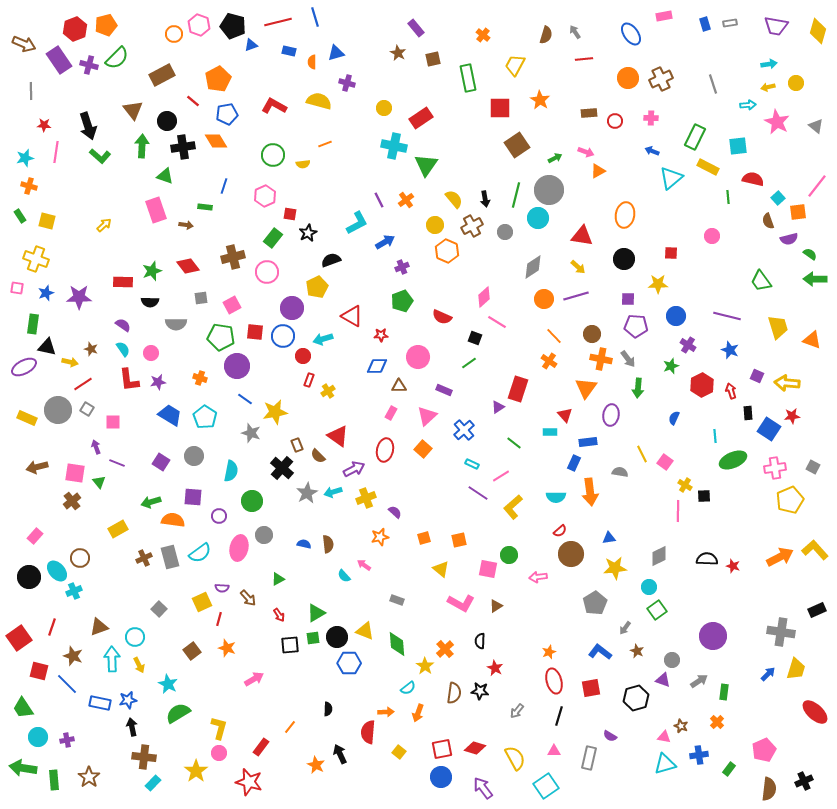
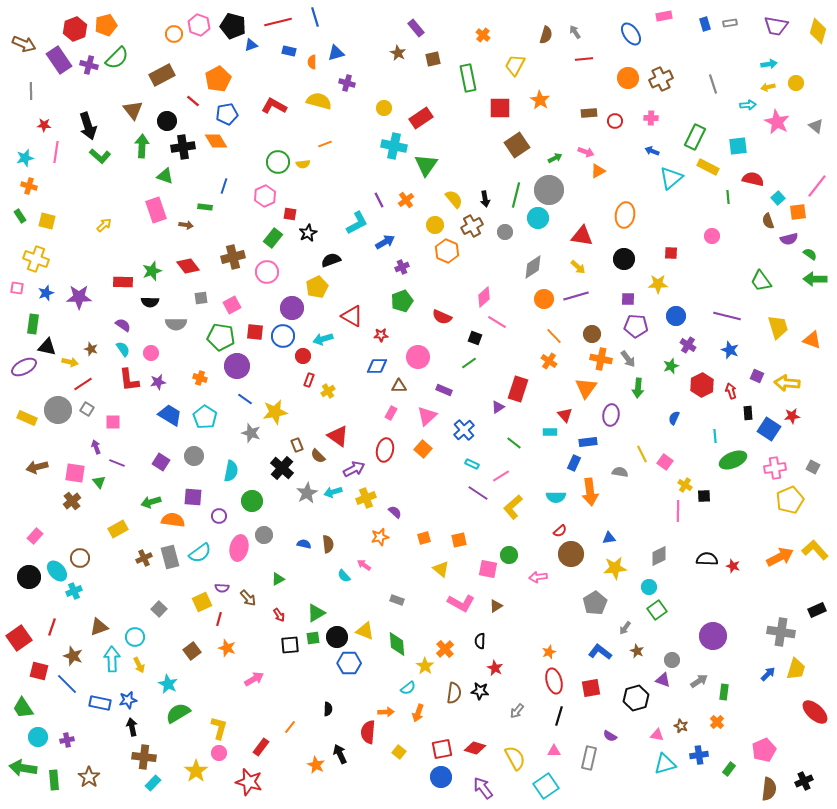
green circle at (273, 155): moved 5 px right, 7 px down
pink triangle at (664, 737): moved 7 px left, 2 px up
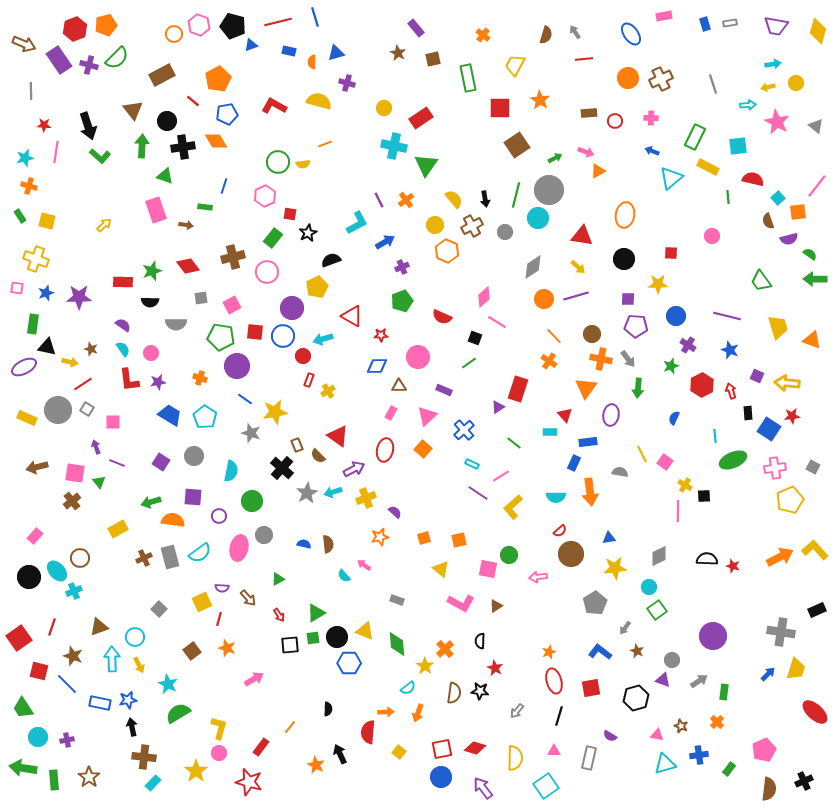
cyan arrow at (769, 64): moved 4 px right
yellow semicircle at (515, 758): rotated 30 degrees clockwise
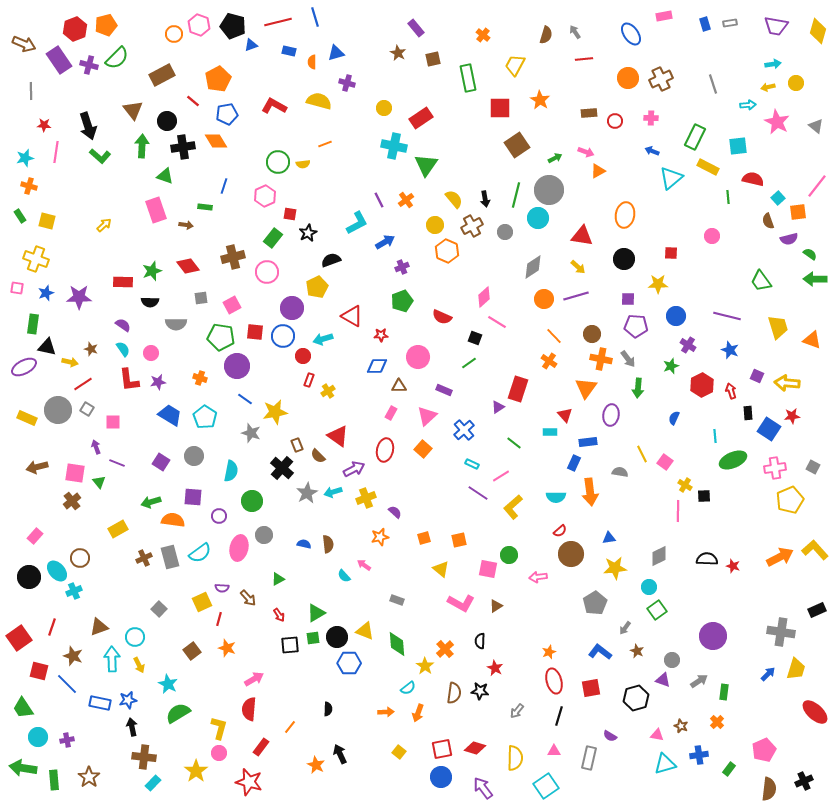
red semicircle at (368, 732): moved 119 px left, 23 px up
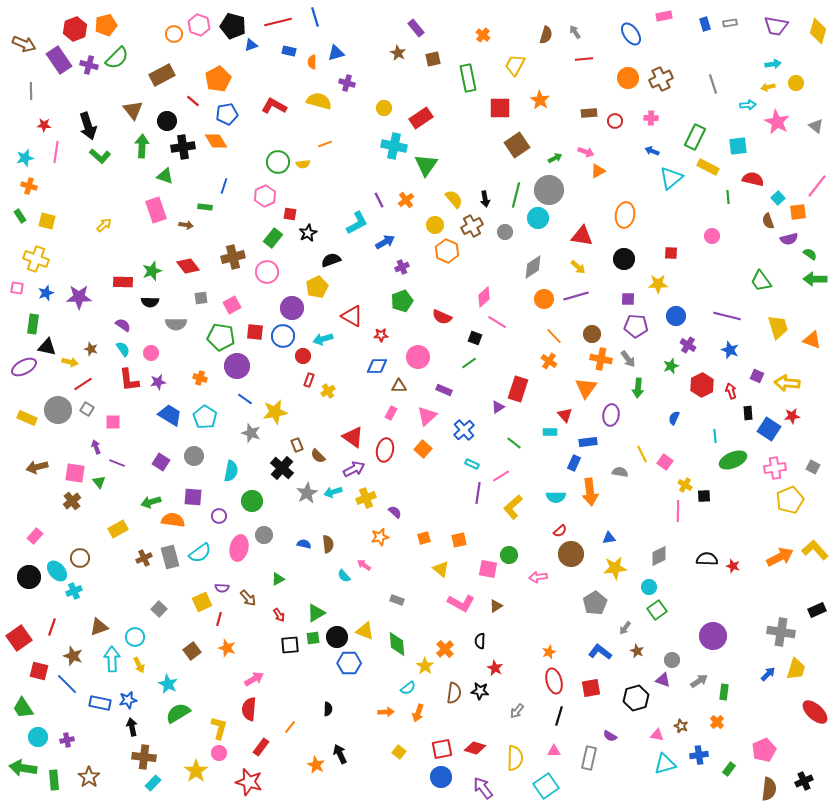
red triangle at (338, 436): moved 15 px right, 1 px down
purple line at (478, 493): rotated 65 degrees clockwise
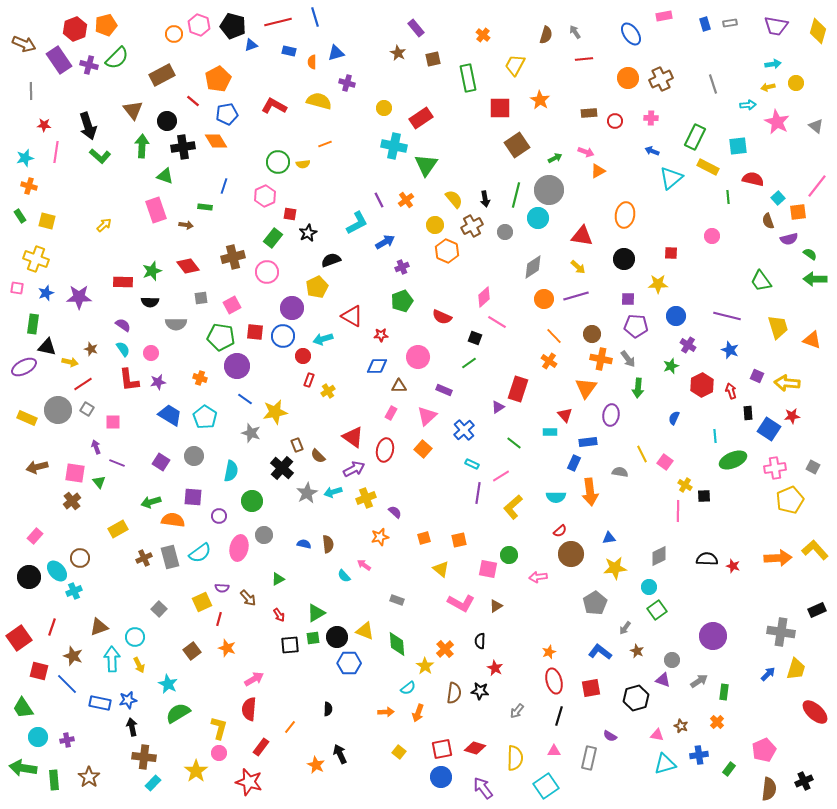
orange arrow at (780, 557): moved 2 px left, 1 px down; rotated 24 degrees clockwise
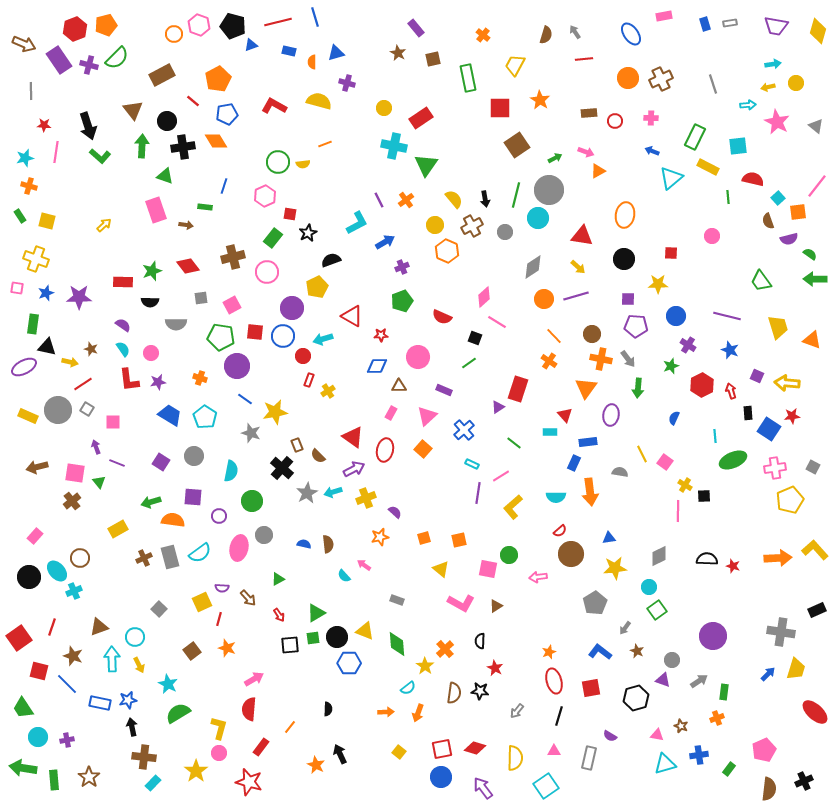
yellow rectangle at (27, 418): moved 1 px right, 2 px up
orange cross at (717, 722): moved 4 px up; rotated 24 degrees clockwise
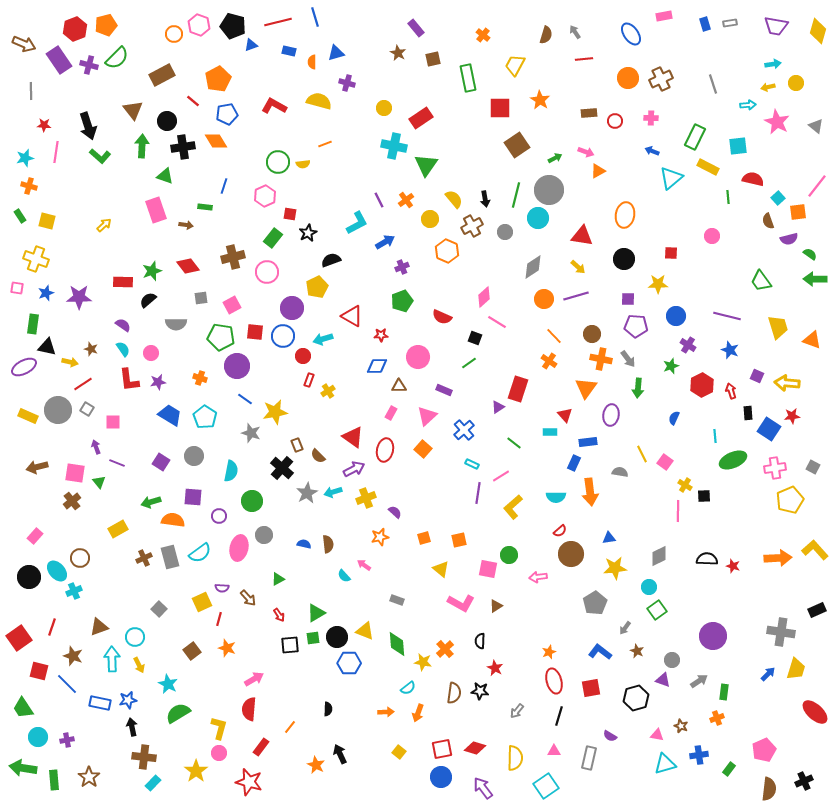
yellow circle at (435, 225): moved 5 px left, 6 px up
black semicircle at (150, 302): moved 2 px left, 2 px up; rotated 138 degrees clockwise
yellow star at (425, 666): moved 2 px left, 4 px up; rotated 24 degrees counterclockwise
